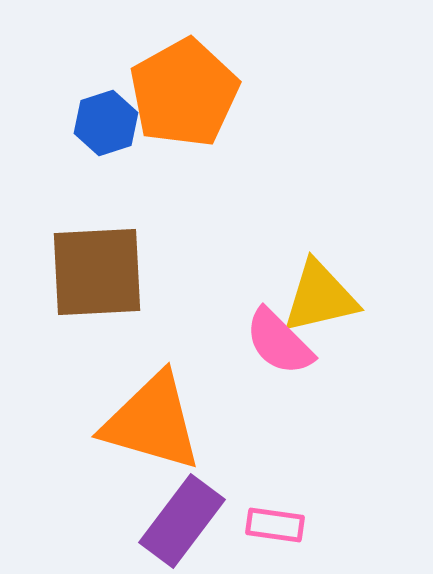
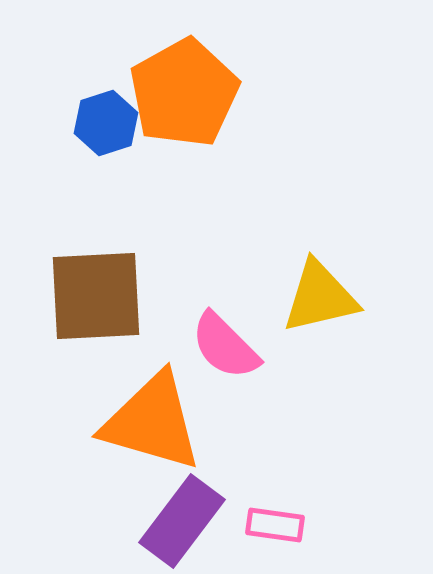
brown square: moved 1 px left, 24 px down
pink semicircle: moved 54 px left, 4 px down
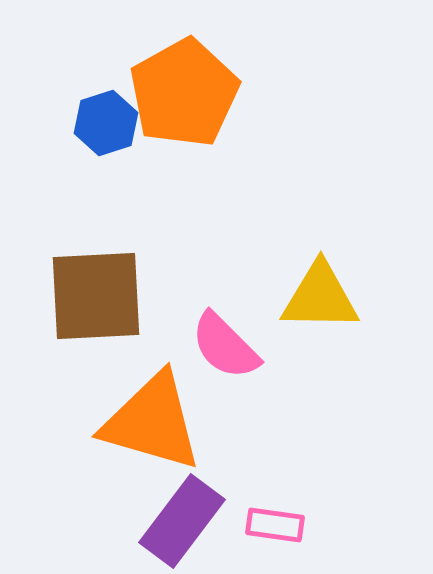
yellow triangle: rotated 14 degrees clockwise
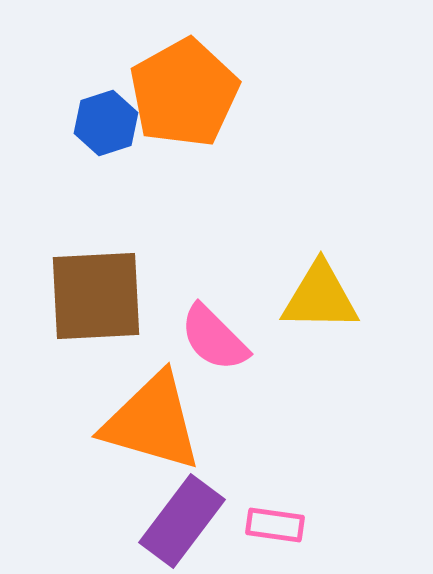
pink semicircle: moved 11 px left, 8 px up
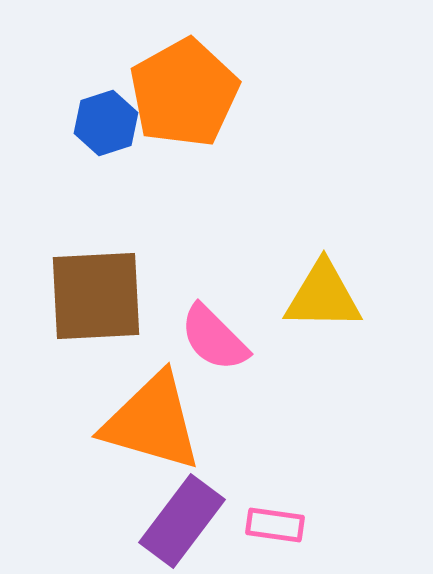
yellow triangle: moved 3 px right, 1 px up
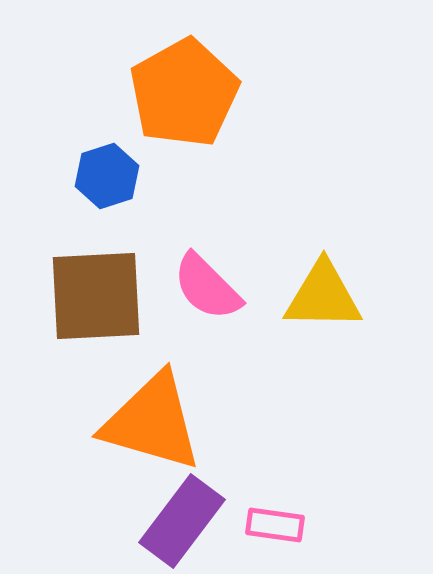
blue hexagon: moved 1 px right, 53 px down
pink semicircle: moved 7 px left, 51 px up
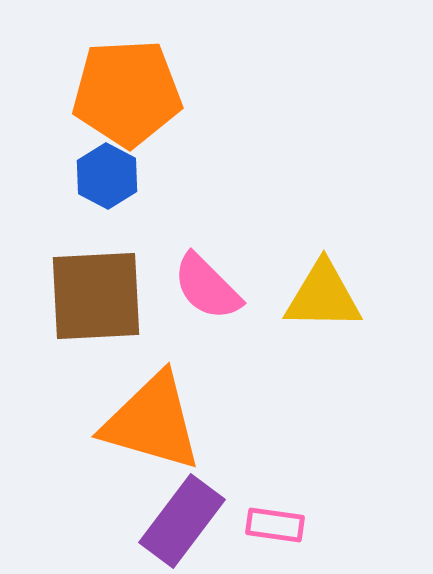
orange pentagon: moved 57 px left; rotated 26 degrees clockwise
blue hexagon: rotated 14 degrees counterclockwise
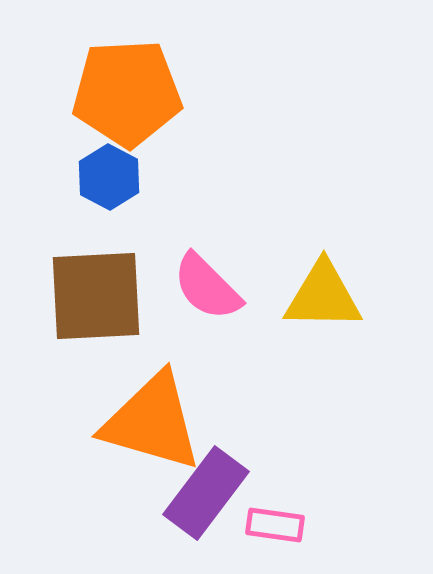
blue hexagon: moved 2 px right, 1 px down
purple rectangle: moved 24 px right, 28 px up
